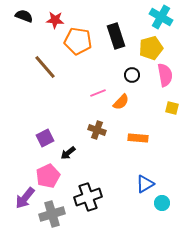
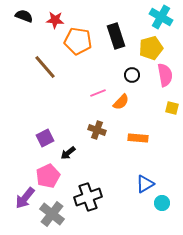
gray cross: rotated 35 degrees counterclockwise
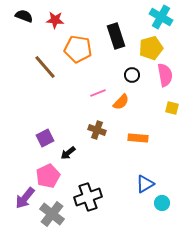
orange pentagon: moved 8 px down
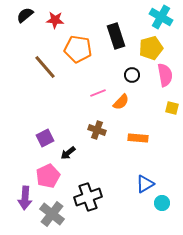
black semicircle: moved 1 px right, 1 px up; rotated 60 degrees counterclockwise
purple arrow: rotated 35 degrees counterclockwise
